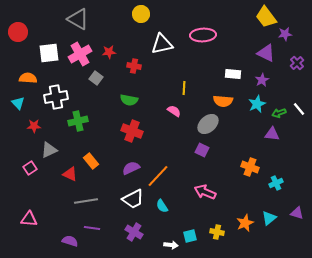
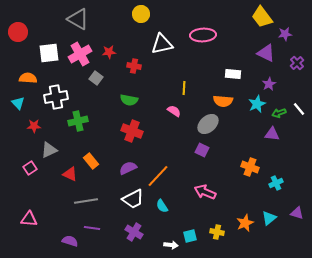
yellow trapezoid at (266, 17): moved 4 px left
purple star at (262, 80): moved 7 px right, 4 px down
purple semicircle at (131, 168): moved 3 px left
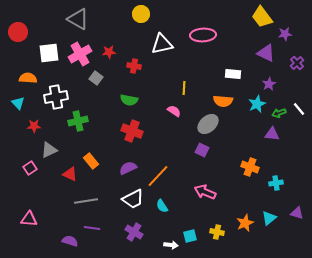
cyan cross at (276, 183): rotated 16 degrees clockwise
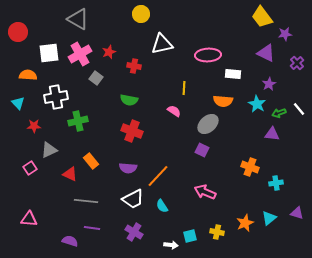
pink ellipse at (203, 35): moved 5 px right, 20 px down
red star at (109, 52): rotated 16 degrees counterclockwise
orange semicircle at (28, 78): moved 3 px up
cyan star at (257, 104): rotated 18 degrees counterclockwise
purple semicircle at (128, 168): rotated 150 degrees counterclockwise
gray line at (86, 201): rotated 15 degrees clockwise
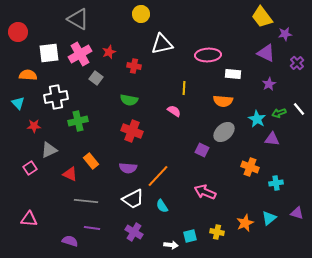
cyan star at (257, 104): moved 15 px down
gray ellipse at (208, 124): moved 16 px right, 8 px down
purple triangle at (272, 134): moved 5 px down
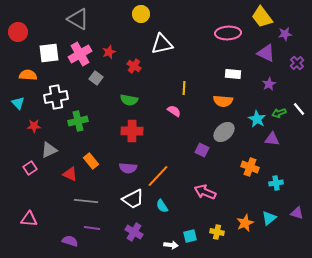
pink ellipse at (208, 55): moved 20 px right, 22 px up
red cross at (134, 66): rotated 24 degrees clockwise
red cross at (132, 131): rotated 20 degrees counterclockwise
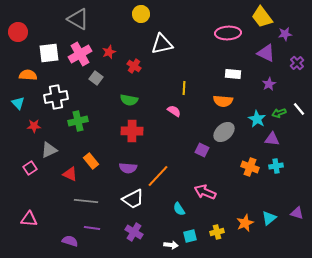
cyan cross at (276, 183): moved 17 px up
cyan semicircle at (162, 206): moved 17 px right, 3 px down
yellow cross at (217, 232): rotated 24 degrees counterclockwise
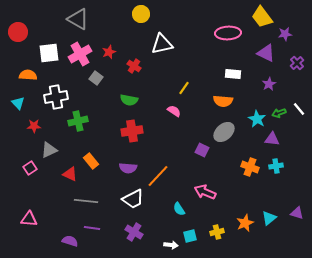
yellow line at (184, 88): rotated 32 degrees clockwise
red cross at (132, 131): rotated 10 degrees counterclockwise
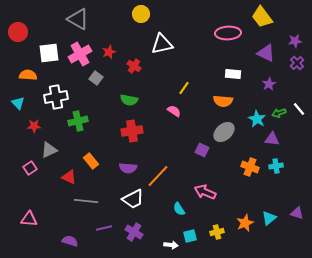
purple star at (285, 34): moved 10 px right, 7 px down
red triangle at (70, 174): moved 1 px left, 3 px down
purple line at (92, 228): moved 12 px right; rotated 21 degrees counterclockwise
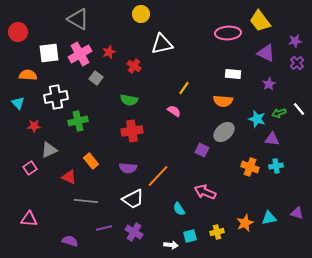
yellow trapezoid at (262, 17): moved 2 px left, 4 px down
cyan star at (257, 119): rotated 12 degrees counterclockwise
cyan triangle at (269, 218): rotated 28 degrees clockwise
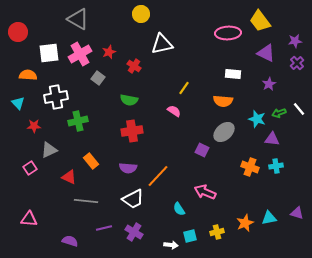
gray square at (96, 78): moved 2 px right
